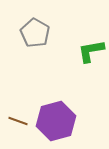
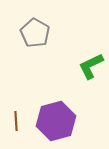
green L-shape: moved 15 px down; rotated 16 degrees counterclockwise
brown line: moved 2 px left; rotated 66 degrees clockwise
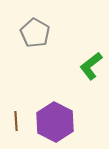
green L-shape: rotated 12 degrees counterclockwise
purple hexagon: moved 1 px left, 1 px down; rotated 18 degrees counterclockwise
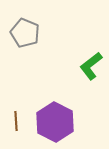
gray pentagon: moved 10 px left; rotated 8 degrees counterclockwise
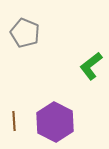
brown line: moved 2 px left
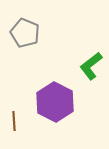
purple hexagon: moved 20 px up
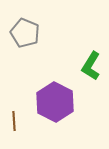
green L-shape: rotated 20 degrees counterclockwise
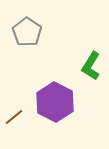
gray pentagon: moved 2 px right, 1 px up; rotated 12 degrees clockwise
brown line: moved 4 px up; rotated 54 degrees clockwise
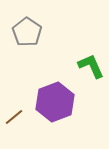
green L-shape: rotated 124 degrees clockwise
purple hexagon: rotated 12 degrees clockwise
